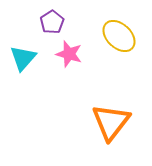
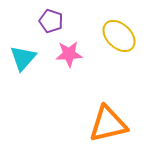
purple pentagon: moved 1 px left, 1 px up; rotated 20 degrees counterclockwise
pink star: rotated 20 degrees counterclockwise
orange triangle: moved 3 px left, 2 px down; rotated 39 degrees clockwise
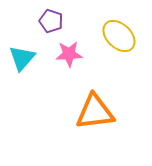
cyan triangle: moved 1 px left
orange triangle: moved 13 px left, 12 px up; rotated 6 degrees clockwise
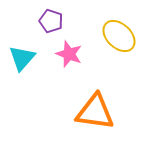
pink star: rotated 24 degrees clockwise
orange triangle: rotated 15 degrees clockwise
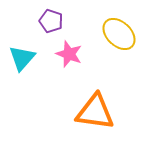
yellow ellipse: moved 2 px up
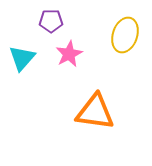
purple pentagon: rotated 20 degrees counterclockwise
yellow ellipse: moved 6 px right, 1 px down; rotated 64 degrees clockwise
pink star: rotated 24 degrees clockwise
